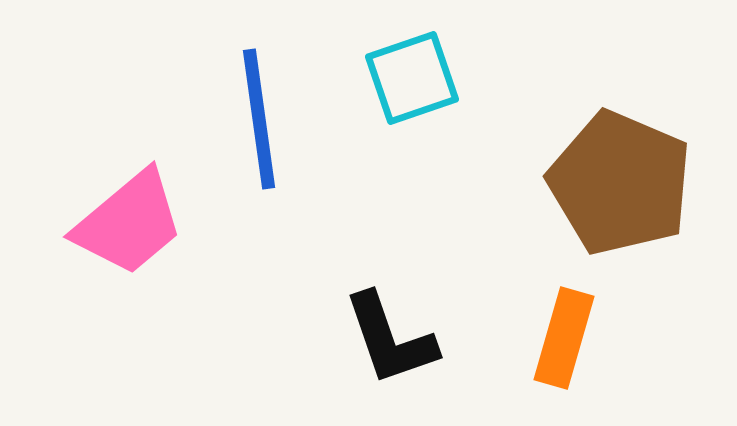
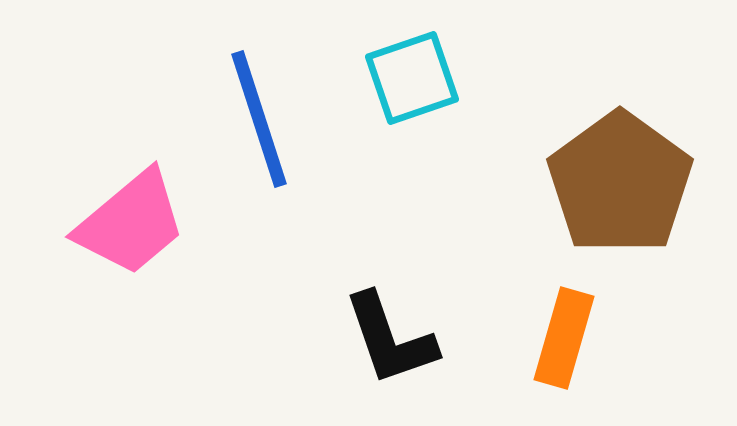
blue line: rotated 10 degrees counterclockwise
brown pentagon: rotated 13 degrees clockwise
pink trapezoid: moved 2 px right
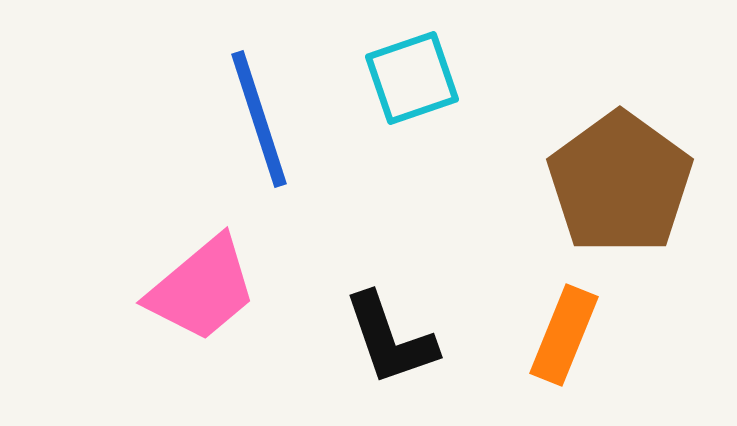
pink trapezoid: moved 71 px right, 66 px down
orange rectangle: moved 3 px up; rotated 6 degrees clockwise
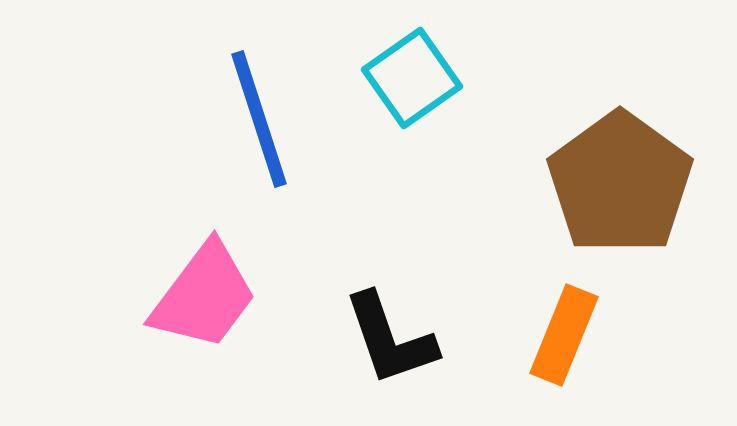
cyan square: rotated 16 degrees counterclockwise
pink trapezoid: moved 2 px right, 7 px down; rotated 13 degrees counterclockwise
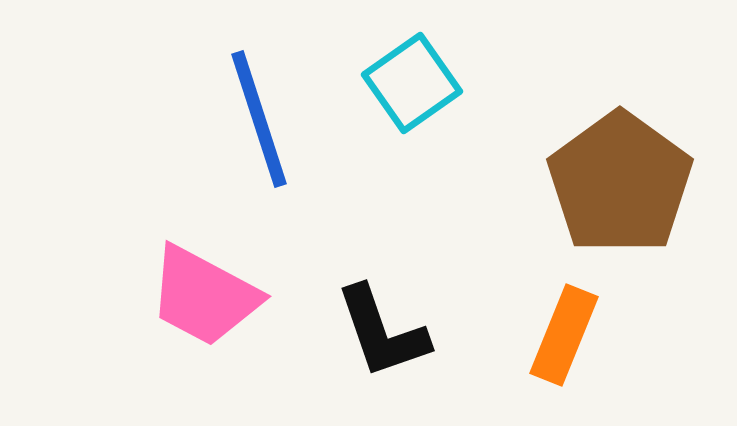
cyan square: moved 5 px down
pink trapezoid: rotated 81 degrees clockwise
black L-shape: moved 8 px left, 7 px up
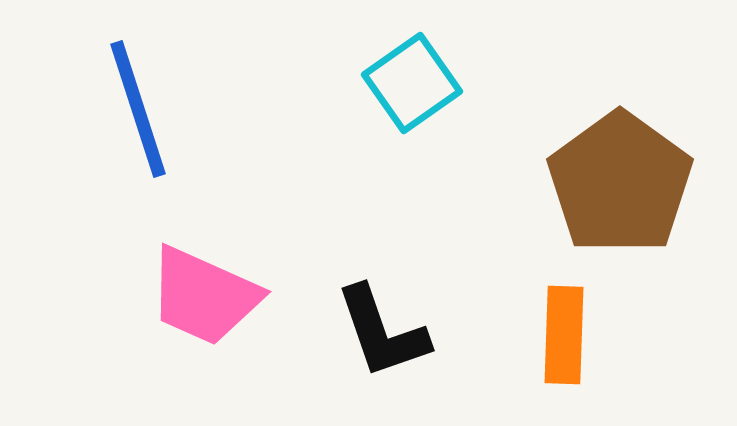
blue line: moved 121 px left, 10 px up
pink trapezoid: rotated 4 degrees counterclockwise
orange rectangle: rotated 20 degrees counterclockwise
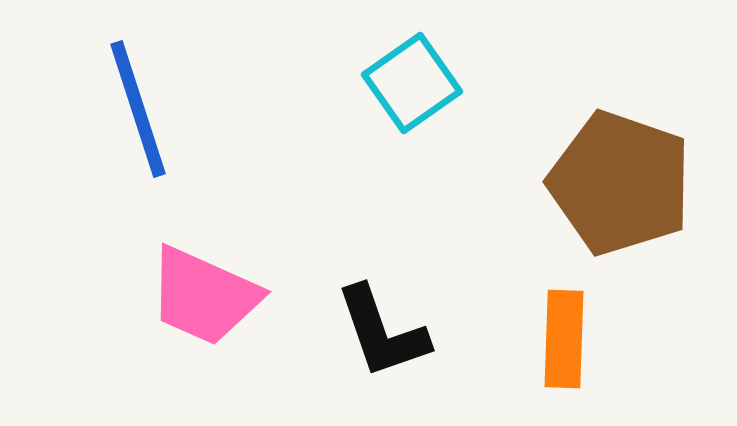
brown pentagon: rotated 17 degrees counterclockwise
orange rectangle: moved 4 px down
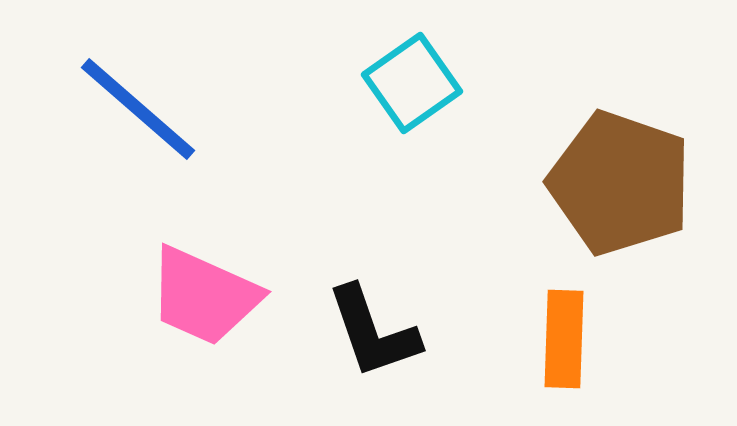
blue line: rotated 31 degrees counterclockwise
black L-shape: moved 9 px left
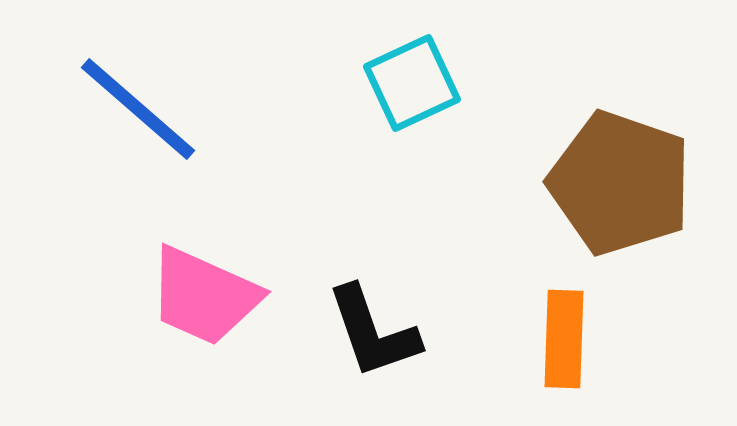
cyan square: rotated 10 degrees clockwise
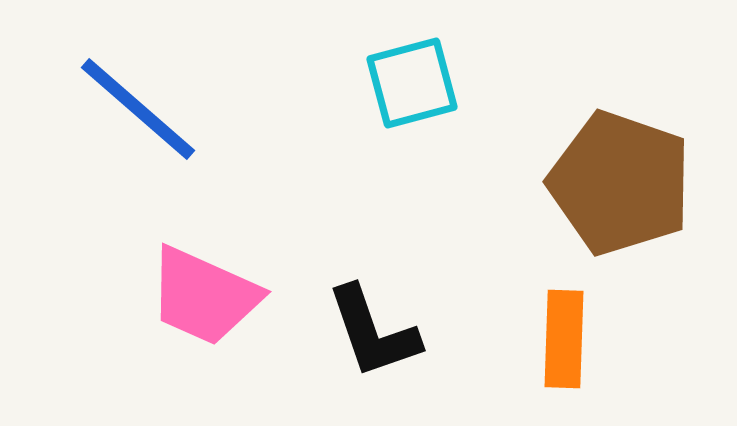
cyan square: rotated 10 degrees clockwise
